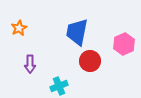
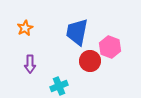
orange star: moved 6 px right
pink hexagon: moved 14 px left, 3 px down; rotated 15 degrees counterclockwise
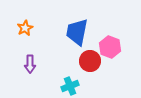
cyan cross: moved 11 px right
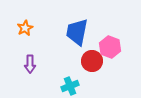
red circle: moved 2 px right
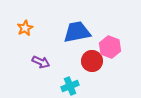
blue trapezoid: rotated 68 degrees clockwise
purple arrow: moved 11 px right, 2 px up; rotated 66 degrees counterclockwise
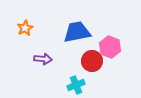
purple arrow: moved 2 px right, 3 px up; rotated 18 degrees counterclockwise
cyan cross: moved 6 px right, 1 px up
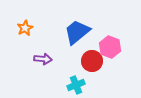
blue trapezoid: rotated 28 degrees counterclockwise
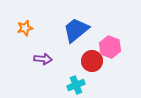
orange star: rotated 14 degrees clockwise
blue trapezoid: moved 1 px left, 2 px up
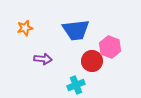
blue trapezoid: rotated 148 degrees counterclockwise
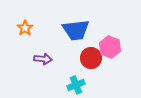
orange star: rotated 21 degrees counterclockwise
red circle: moved 1 px left, 3 px up
